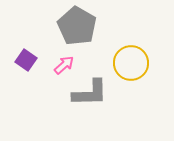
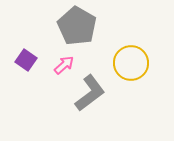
gray L-shape: rotated 36 degrees counterclockwise
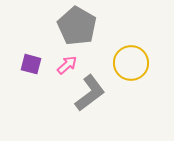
purple square: moved 5 px right, 4 px down; rotated 20 degrees counterclockwise
pink arrow: moved 3 px right
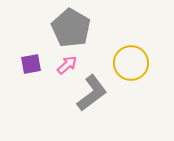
gray pentagon: moved 6 px left, 2 px down
purple square: rotated 25 degrees counterclockwise
gray L-shape: moved 2 px right
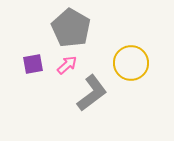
purple square: moved 2 px right
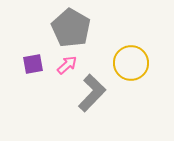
gray L-shape: rotated 9 degrees counterclockwise
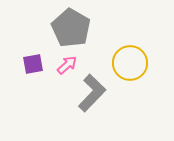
yellow circle: moved 1 px left
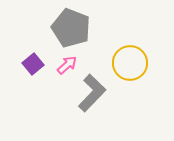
gray pentagon: rotated 9 degrees counterclockwise
purple square: rotated 30 degrees counterclockwise
